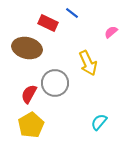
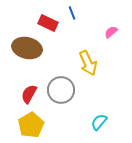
blue line: rotated 32 degrees clockwise
gray circle: moved 6 px right, 7 px down
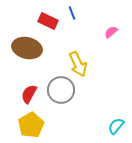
red rectangle: moved 2 px up
yellow arrow: moved 10 px left, 1 px down
cyan semicircle: moved 17 px right, 4 px down
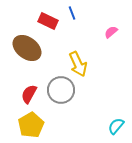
brown ellipse: rotated 24 degrees clockwise
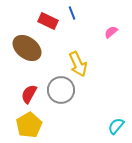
yellow pentagon: moved 2 px left
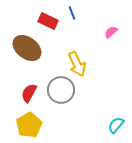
yellow arrow: moved 1 px left
red semicircle: moved 1 px up
cyan semicircle: moved 1 px up
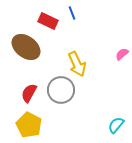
pink semicircle: moved 11 px right, 22 px down
brown ellipse: moved 1 px left, 1 px up
yellow pentagon: rotated 15 degrees counterclockwise
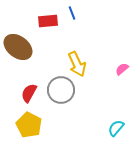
red rectangle: rotated 30 degrees counterclockwise
brown ellipse: moved 8 px left
pink semicircle: moved 15 px down
cyan semicircle: moved 3 px down
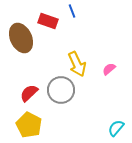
blue line: moved 2 px up
red rectangle: rotated 24 degrees clockwise
brown ellipse: moved 3 px right, 9 px up; rotated 28 degrees clockwise
pink semicircle: moved 13 px left
red semicircle: rotated 18 degrees clockwise
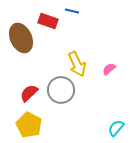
blue line: rotated 56 degrees counterclockwise
